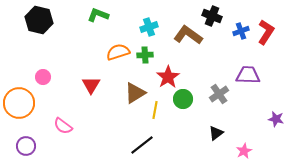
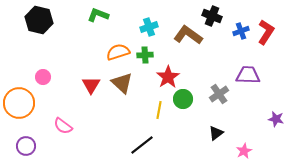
brown triangle: moved 13 px left, 10 px up; rotated 45 degrees counterclockwise
yellow line: moved 4 px right
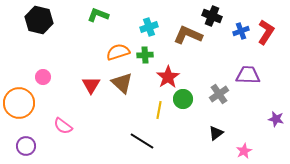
brown L-shape: rotated 12 degrees counterclockwise
black line: moved 4 px up; rotated 70 degrees clockwise
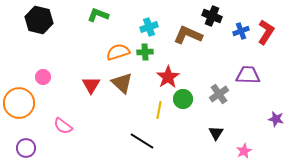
green cross: moved 3 px up
black triangle: rotated 21 degrees counterclockwise
purple circle: moved 2 px down
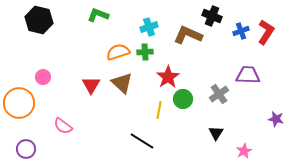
purple circle: moved 1 px down
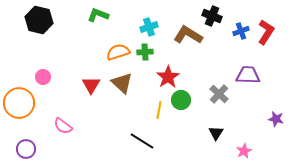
brown L-shape: rotated 8 degrees clockwise
gray cross: rotated 12 degrees counterclockwise
green circle: moved 2 px left, 1 px down
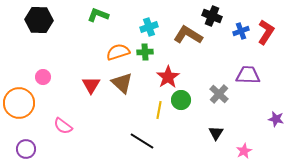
black hexagon: rotated 12 degrees counterclockwise
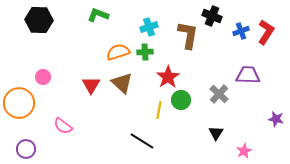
brown L-shape: rotated 68 degrees clockwise
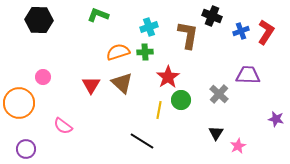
pink star: moved 6 px left, 5 px up
